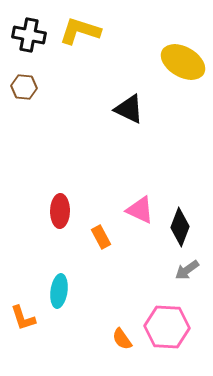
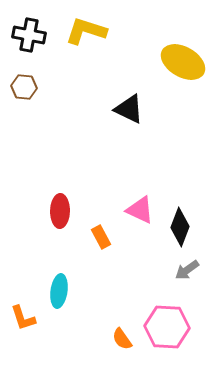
yellow L-shape: moved 6 px right
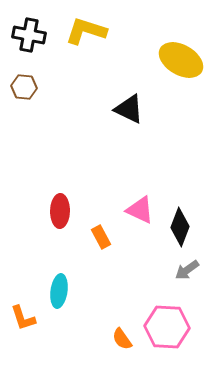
yellow ellipse: moved 2 px left, 2 px up
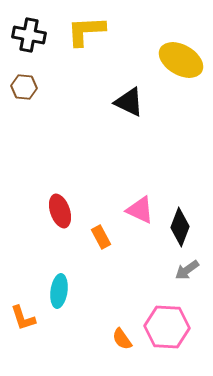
yellow L-shape: rotated 21 degrees counterclockwise
black triangle: moved 7 px up
red ellipse: rotated 20 degrees counterclockwise
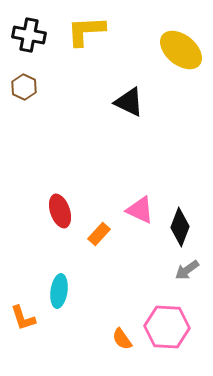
yellow ellipse: moved 10 px up; rotated 9 degrees clockwise
brown hexagon: rotated 20 degrees clockwise
orange rectangle: moved 2 px left, 3 px up; rotated 70 degrees clockwise
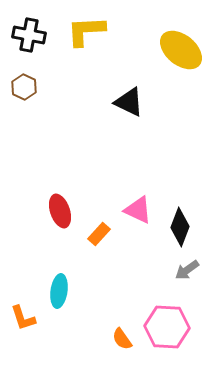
pink triangle: moved 2 px left
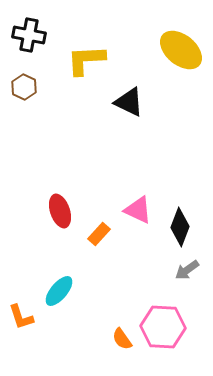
yellow L-shape: moved 29 px down
cyan ellipse: rotated 32 degrees clockwise
orange L-shape: moved 2 px left, 1 px up
pink hexagon: moved 4 px left
